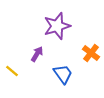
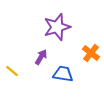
purple star: moved 1 px down
purple arrow: moved 4 px right, 3 px down
blue trapezoid: rotated 45 degrees counterclockwise
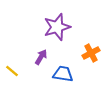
orange cross: rotated 24 degrees clockwise
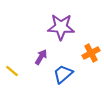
purple star: moved 4 px right; rotated 20 degrees clockwise
blue trapezoid: rotated 50 degrees counterclockwise
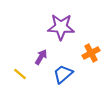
yellow line: moved 8 px right, 3 px down
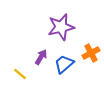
purple star: rotated 16 degrees counterclockwise
blue trapezoid: moved 1 px right, 10 px up
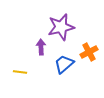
orange cross: moved 2 px left, 1 px up
purple arrow: moved 10 px up; rotated 35 degrees counterclockwise
yellow line: moved 2 px up; rotated 32 degrees counterclockwise
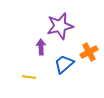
purple star: moved 1 px left, 1 px up
yellow line: moved 9 px right, 5 px down
